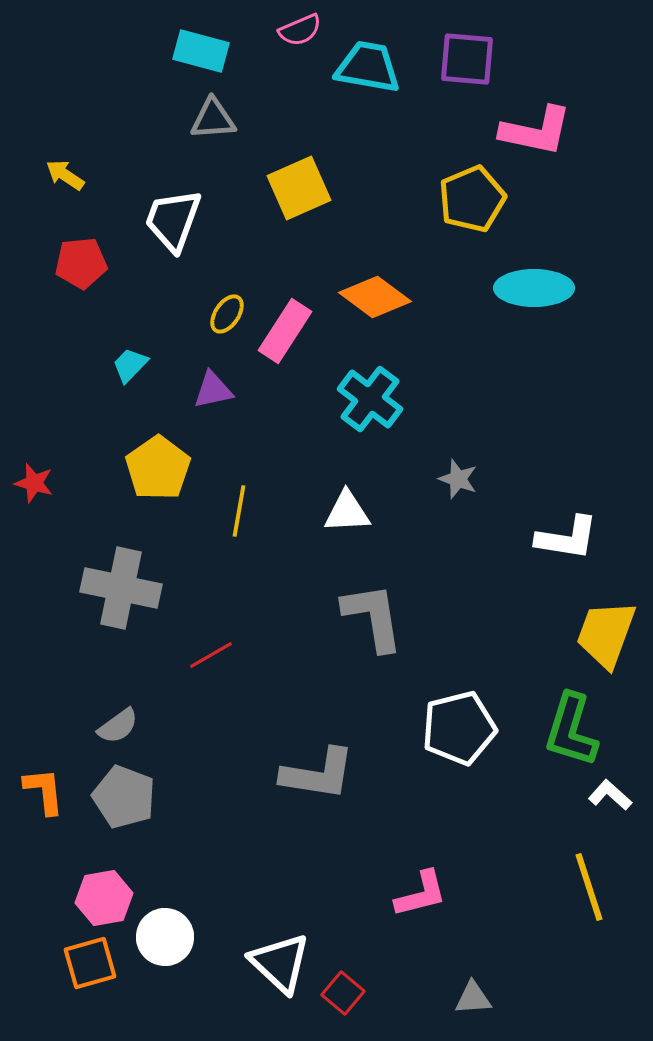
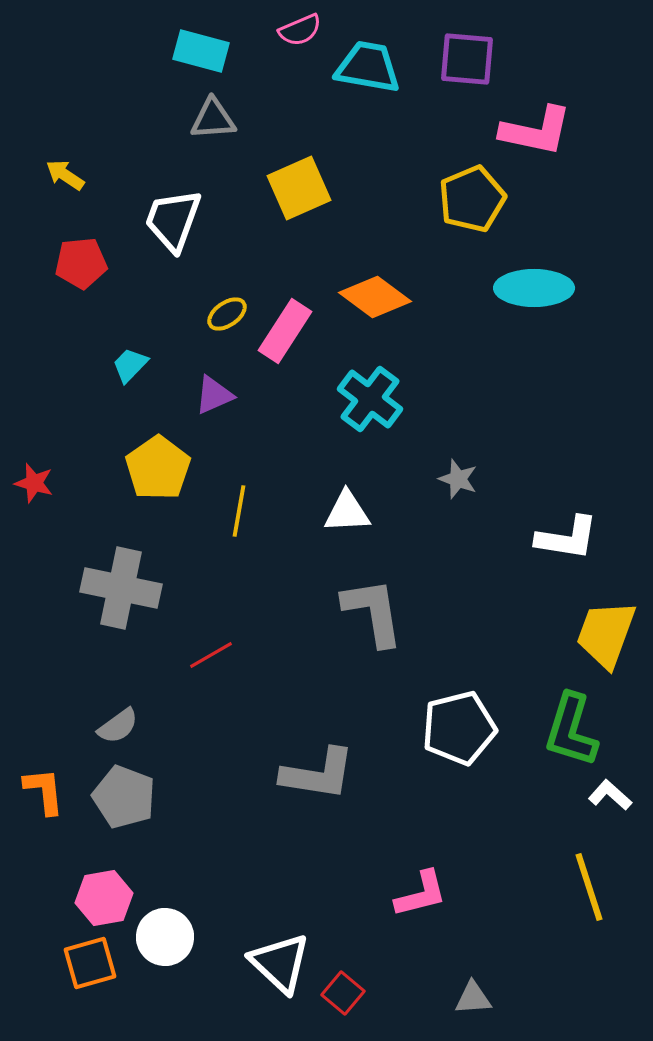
yellow ellipse at (227, 314): rotated 21 degrees clockwise
purple triangle at (213, 390): moved 1 px right, 5 px down; rotated 12 degrees counterclockwise
gray L-shape at (373, 617): moved 5 px up
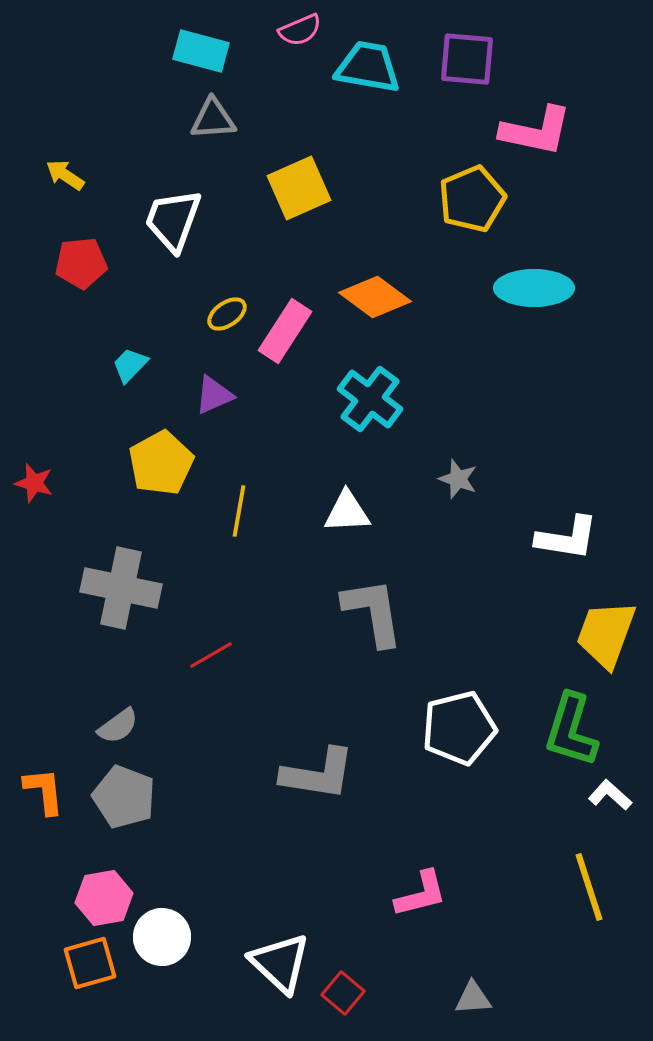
yellow pentagon at (158, 468): moved 3 px right, 5 px up; rotated 6 degrees clockwise
white circle at (165, 937): moved 3 px left
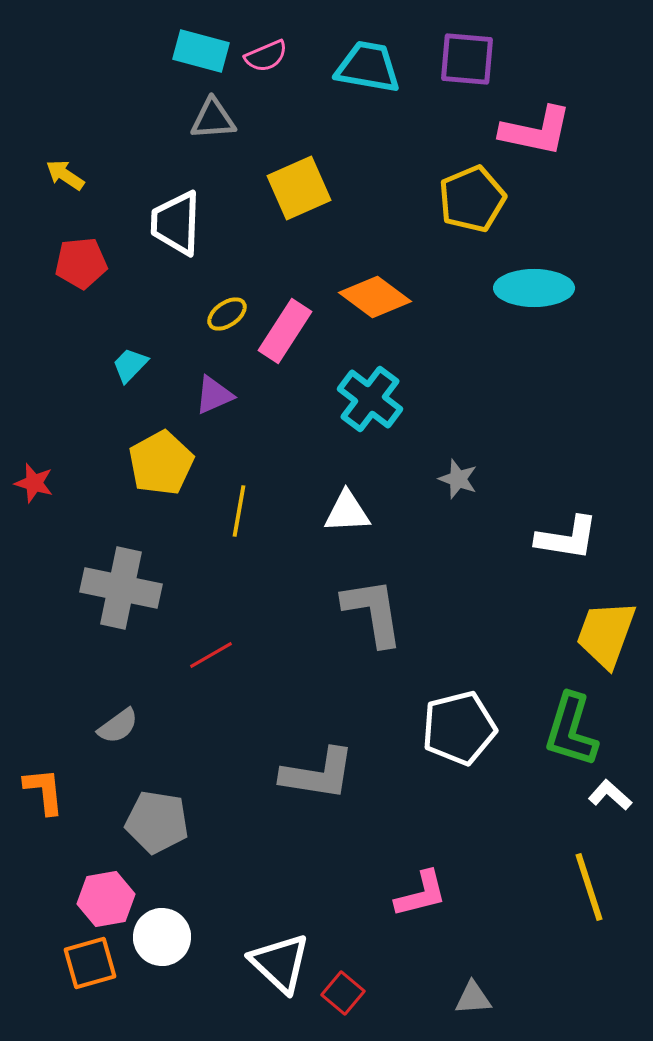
pink semicircle at (300, 30): moved 34 px left, 26 px down
white trapezoid at (173, 220): moved 3 px right, 3 px down; rotated 18 degrees counterclockwise
gray pentagon at (124, 797): moved 33 px right, 25 px down; rotated 12 degrees counterclockwise
pink hexagon at (104, 898): moved 2 px right, 1 px down
